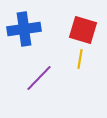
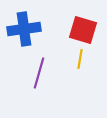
purple line: moved 5 px up; rotated 28 degrees counterclockwise
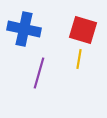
blue cross: rotated 20 degrees clockwise
yellow line: moved 1 px left
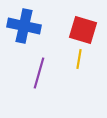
blue cross: moved 3 px up
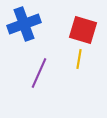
blue cross: moved 2 px up; rotated 32 degrees counterclockwise
purple line: rotated 8 degrees clockwise
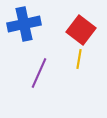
blue cross: rotated 8 degrees clockwise
red square: moved 2 px left; rotated 20 degrees clockwise
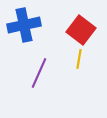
blue cross: moved 1 px down
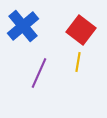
blue cross: moved 1 px left, 1 px down; rotated 28 degrees counterclockwise
yellow line: moved 1 px left, 3 px down
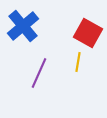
red square: moved 7 px right, 3 px down; rotated 8 degrees counterclockwise
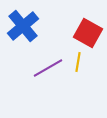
purple line: moved 9 px right, 5 px up; rotated 36 degrees clockwise
